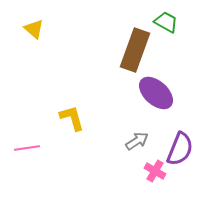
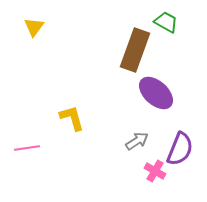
yellow triangle: moved 2 px up; rotated 25 degrees clockwise
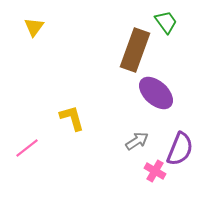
green trapezoid: rotated 25 degrees clockwise
pink line: rotated 30 degrees counterclockwise
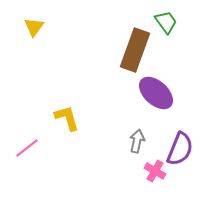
yellow L-shape: moved 5 px left
gray arrow: rotated 45 degrees counterclockwise
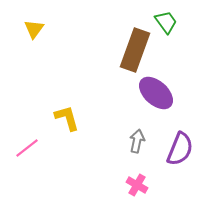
yellow triangle: moved 2 px down
pink cross: moved 18 px left, 14 px down
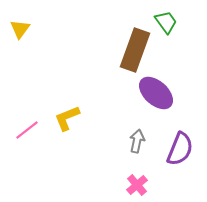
yellow triangle: moved 14 px left
yellow L-shape: rotated 96 degrees counterclockwise
pink line: moved 18 px up
pink cross: rotated 20 degrees clockwise
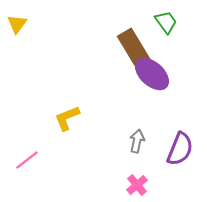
yellow triangle: moved 3 px left, 5 px up
brown rectangle: rotated 51 degrees counterclockwise
purple ellipse: moved 4 px left, 19 px up
pink line: moved 30 px down
